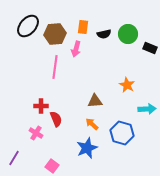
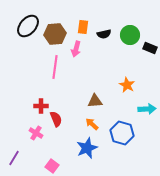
green circle: moved 2 px right, 1 px down
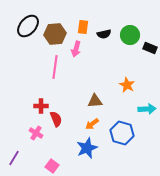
orange arrow: rotated 80 degrees counterclockwise
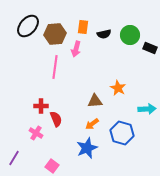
orange star: moved 9 px left, 3 px down
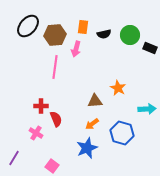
brown hexagon: moved 1 px down
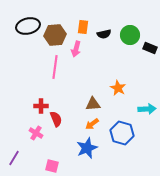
black ellipse: rotated 35 degrees clockwise
brown triangle: moved 2 px left, 3 px down
pink square: rotated 24 degrees counterclockwise
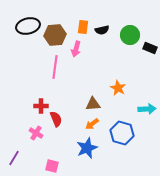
black semicircle: moved 2 px left, 4 px up
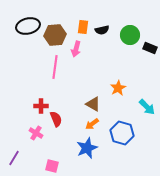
orange star: rotated 14 degrees clockwise
brown triangle: rotated 35 degrees clockwise
cyan arrow: moved 2 px up; rotated 48 degrees clockwise
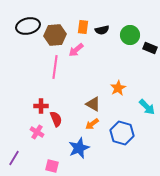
pink arrow: moved 1 px down; rotated 35 degrees clockwise
pink cross: moved 1 px right, 1 px up
blue star: moved 8 px left
